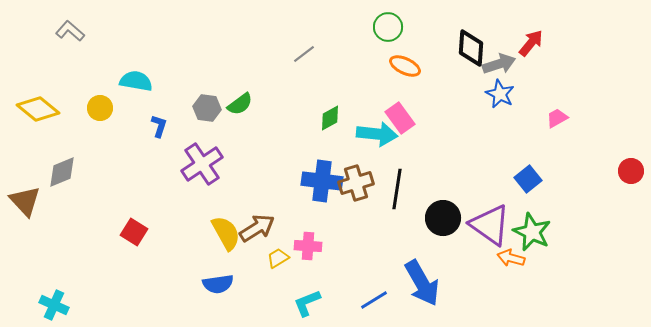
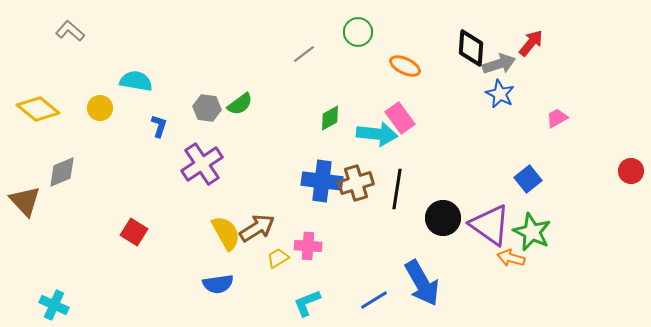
green circle: moved 30 px left, 5 px down
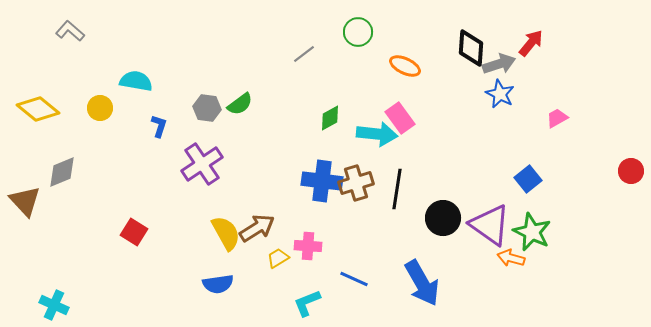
blue line: moved 20 px left, 21 px up; rotated 56 degrees clockwise
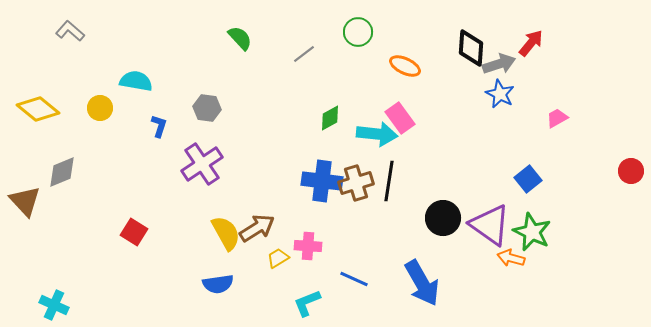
green semicircle: moved 66 px up; rotated 96 degrees counterclockwise
black line: moved 8 px left, 8 px up
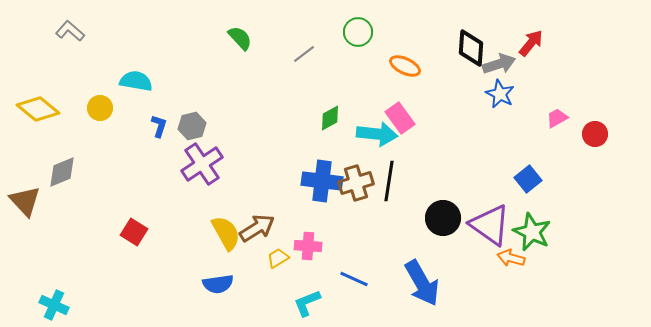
gray hexagon: moved 15 px left, 18 px down; rotated 20 degrees counterclockwise
red circle: moved 36 px left, 37 px up
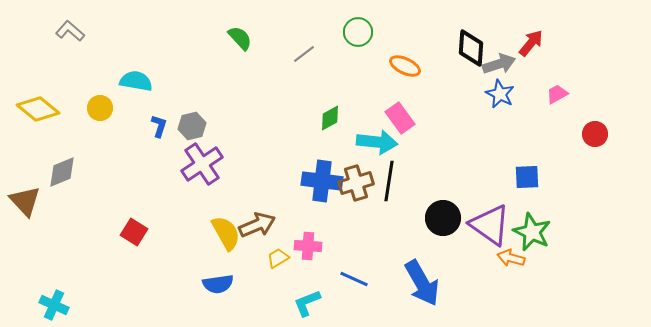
pink trapezoid: moved 24 px up
cyan arrow: moved 8 px down
blue square: moved 1 px left, 2 px up; rotated 36 degrees clockwise
brown arrow: moved 3 px up; rotated 9 degrees clockwise
